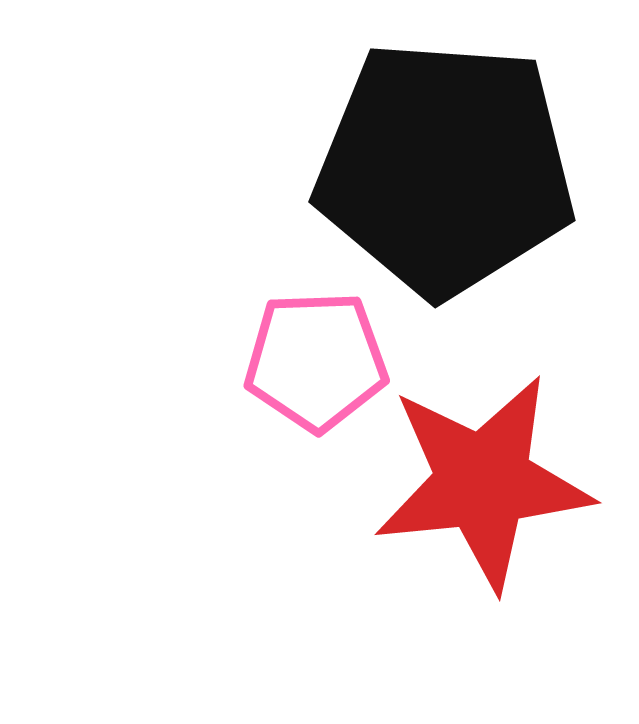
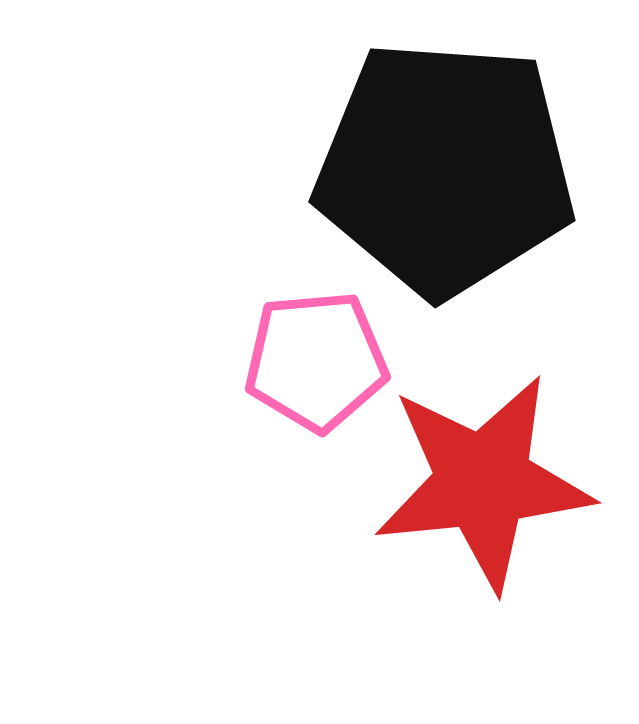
pink pentagon: rotated 3 degrees counterclockwise
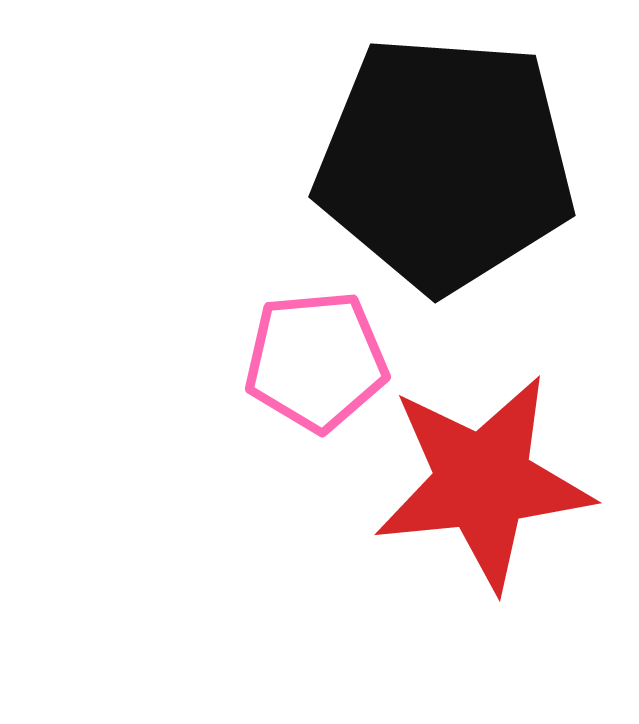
black pentagon: moved 5 px up
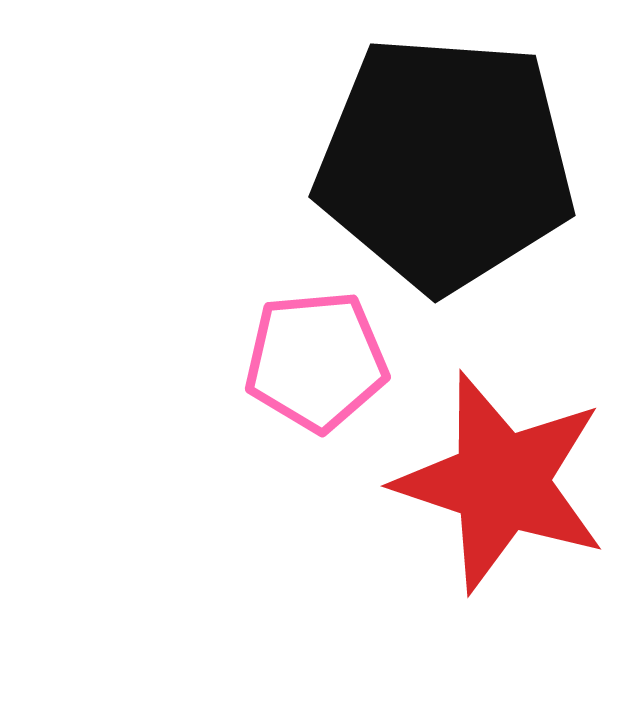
red star: moved 18 px right; rotated 24 degrees clockwise
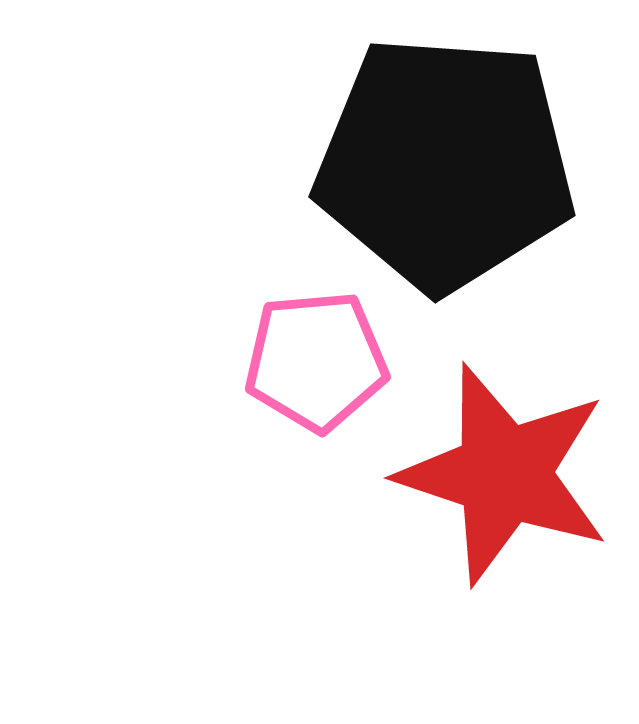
red star: moved 3 px right, 8 px up
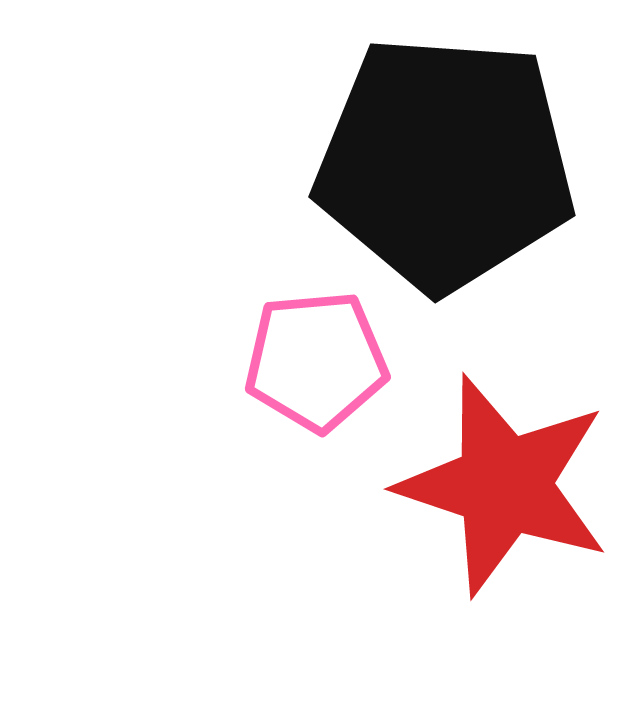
red star: moved 11 px down
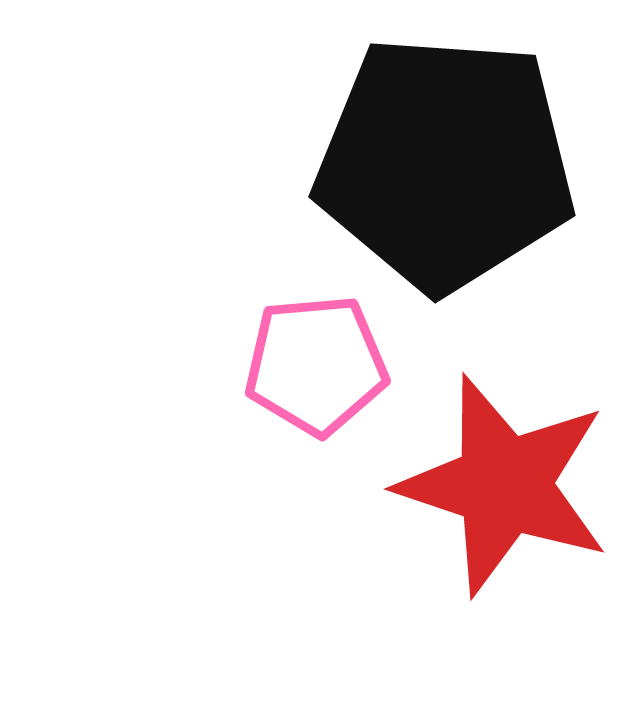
pink pentagon: moved 4 px down
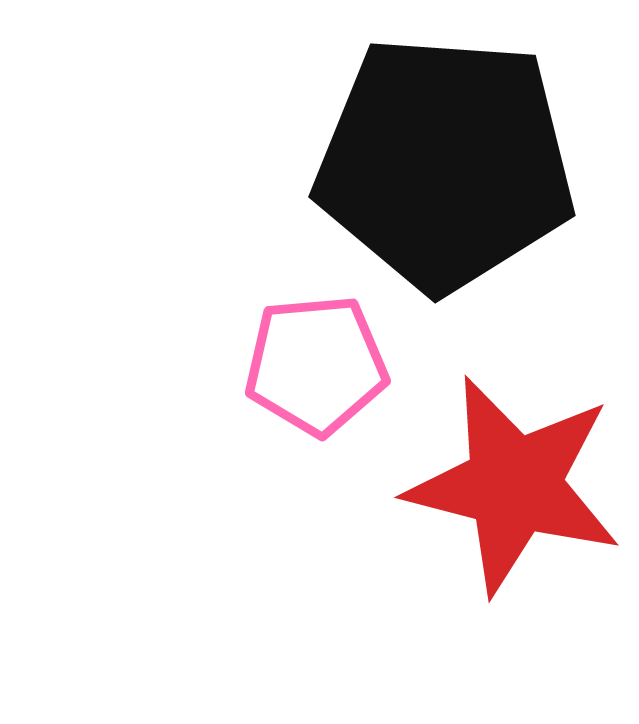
red star: moved 10 px right; rotated 4 degrees counterclockwise
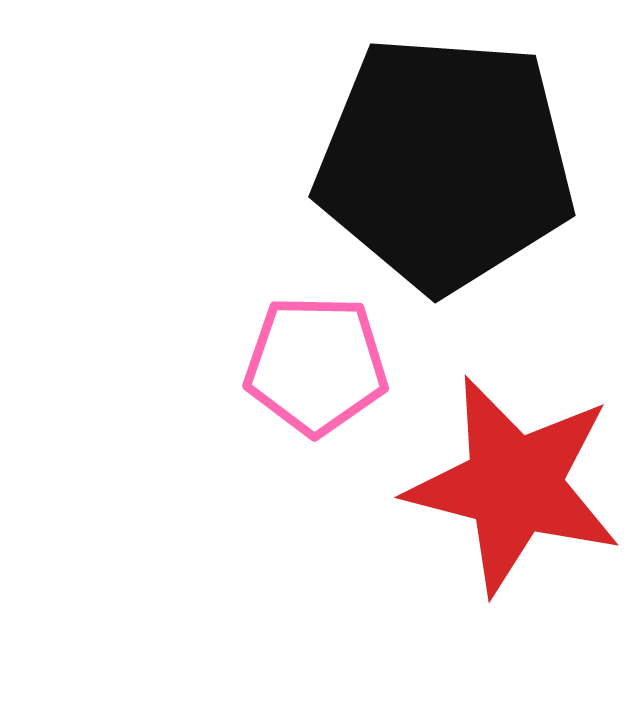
pink pentagon: rotated 6 degrees clockwise
